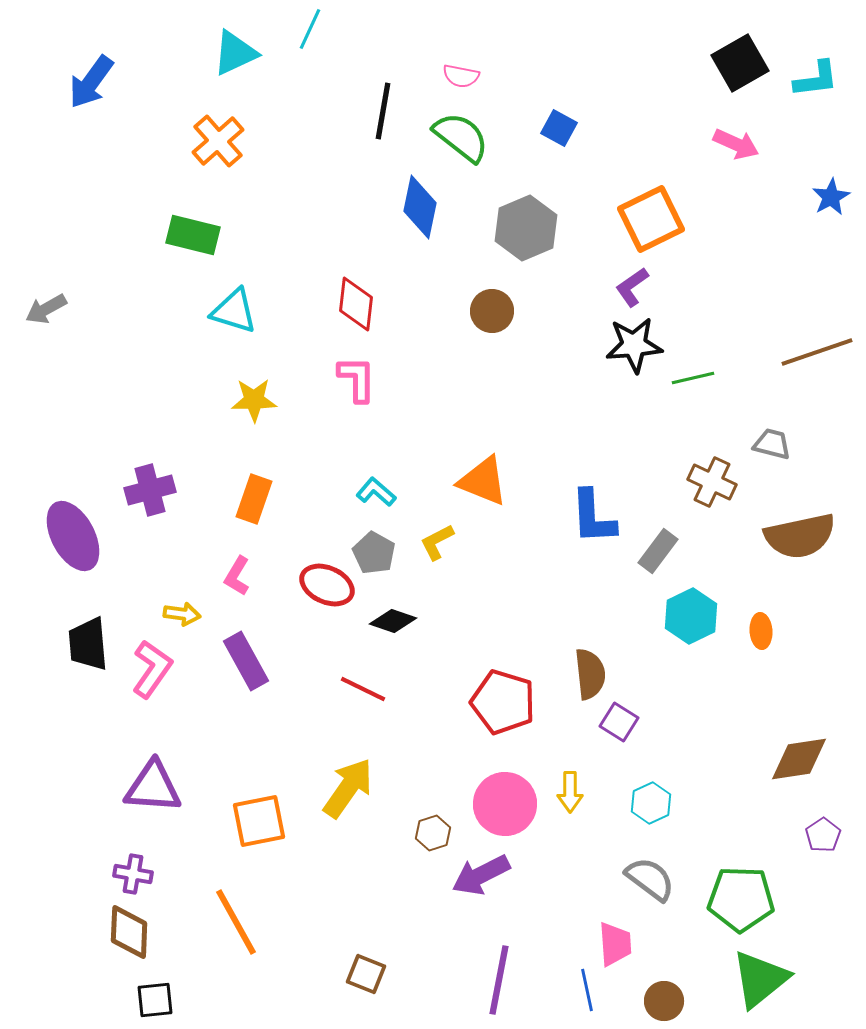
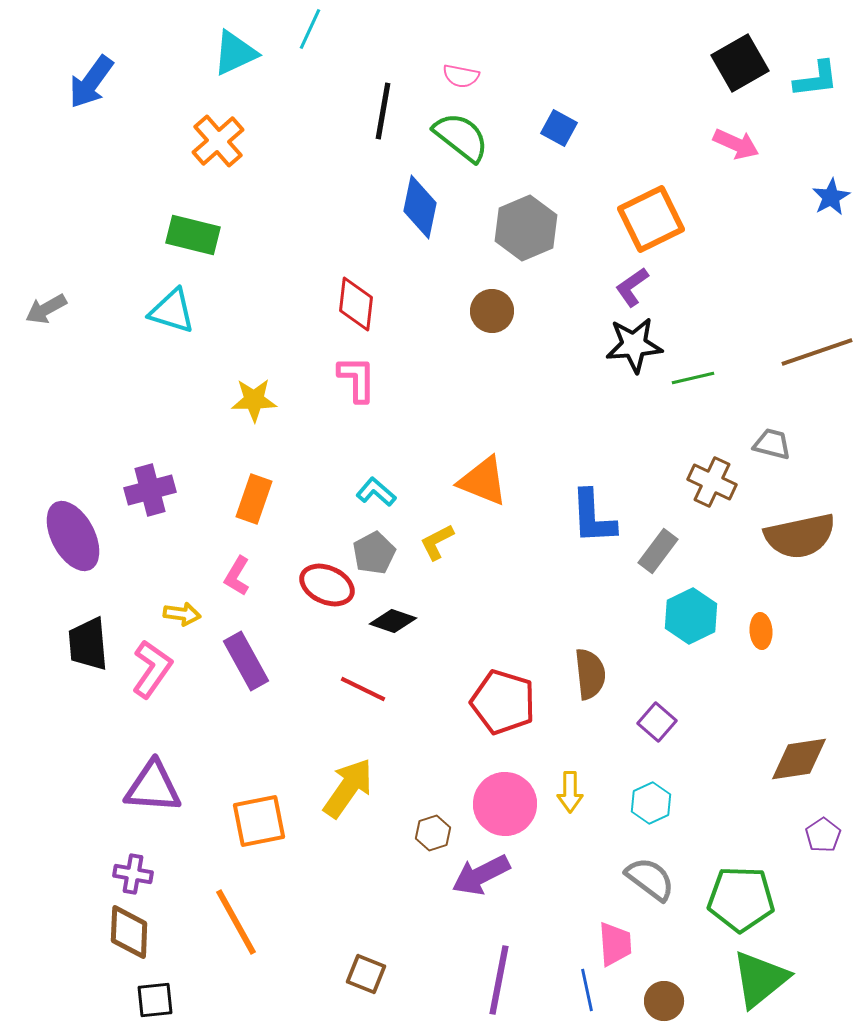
cyan triangle at (234, 311): moved 62 px left
gray pentagon at (374, 553): rotated 15 degrees clockwise
purple square at (619, 722): moved 38 px right; rotated 9 degrees clockwise
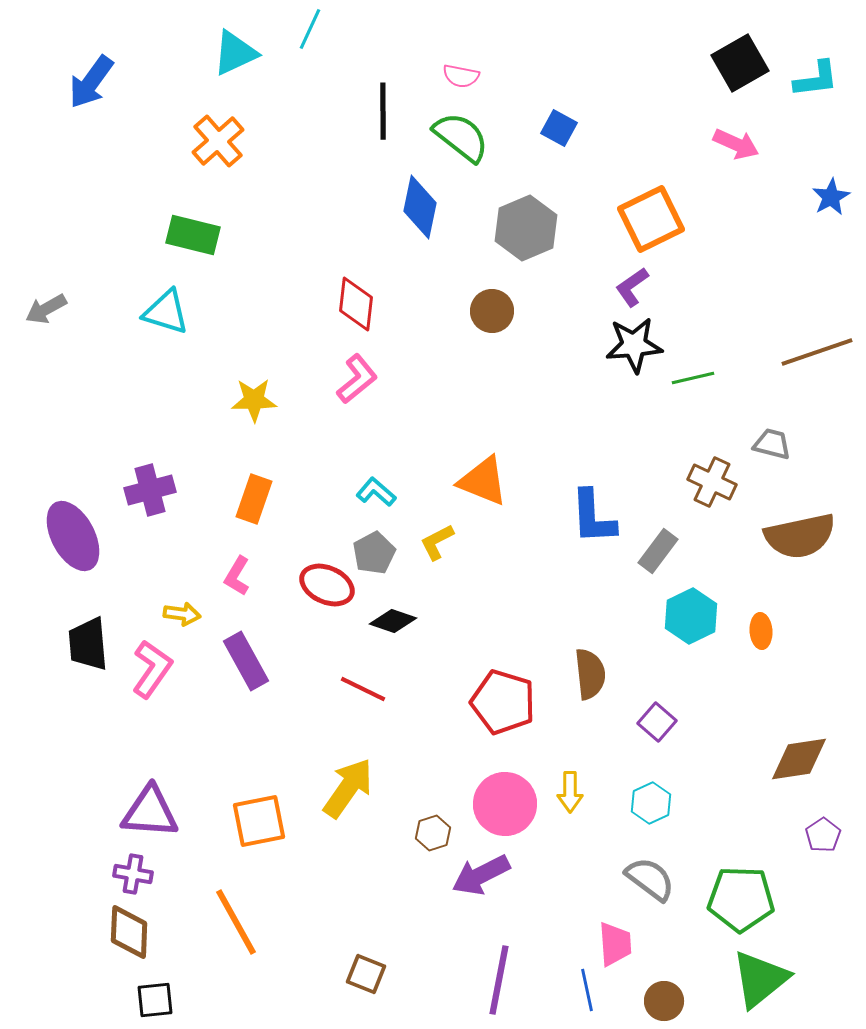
black line at (383, 111): rotated 10 degrees counterclockwise
cyan triangle at (172, 311): moved 6 px left, 1 px down
pink L-shape at (357, 379): rotated 51 degrees clockwise
purple triangle at (153, 787): moved 3 px left, 25 px down
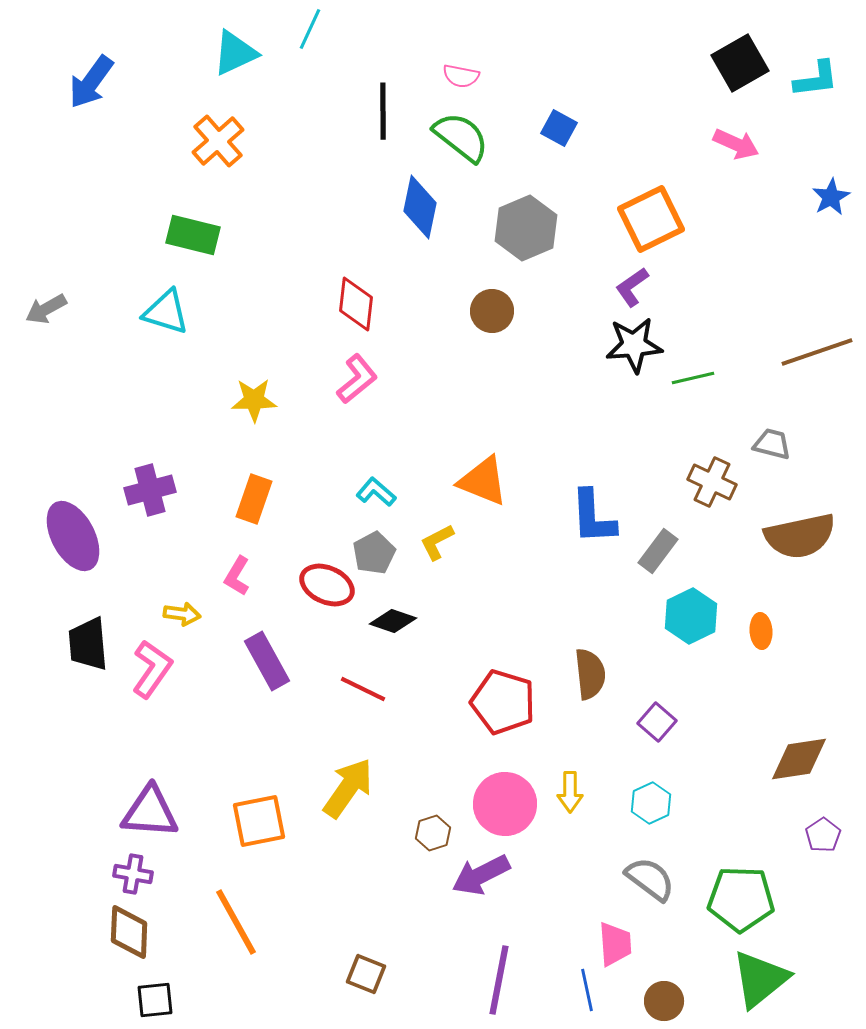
purple rectangle at (246, 661): moved 21 px right
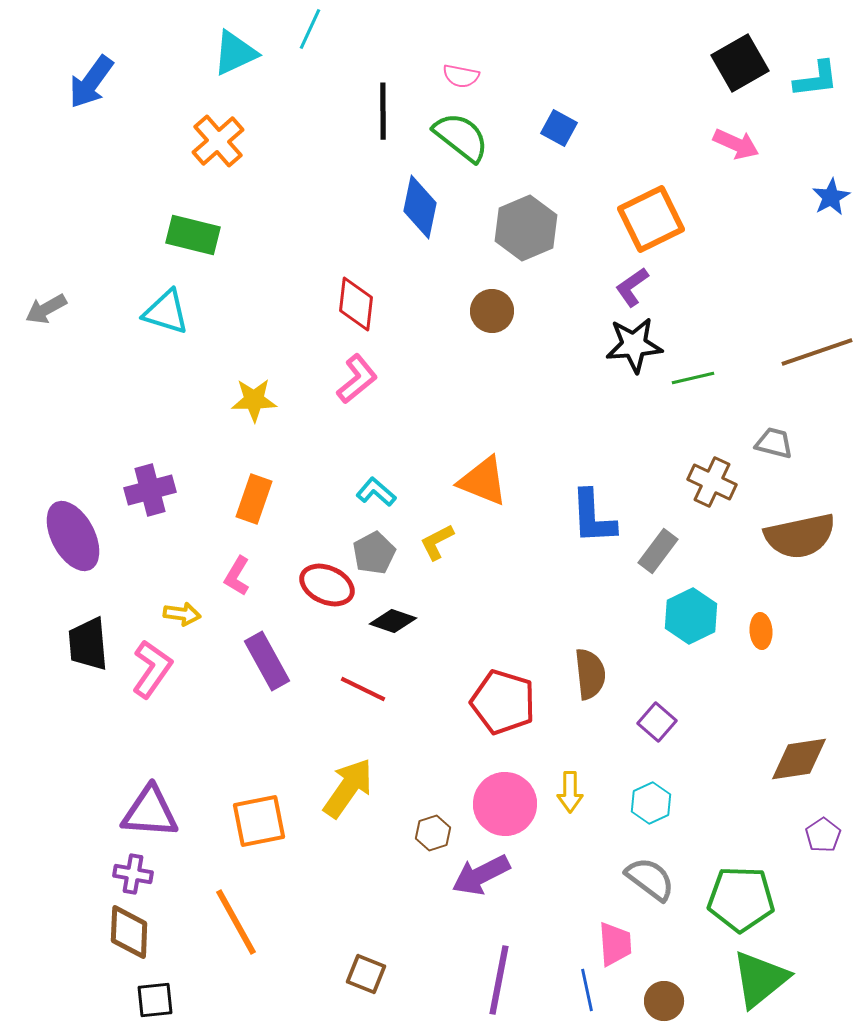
gray trapezoid at (772, 444): moved 2 px right, 1 px up
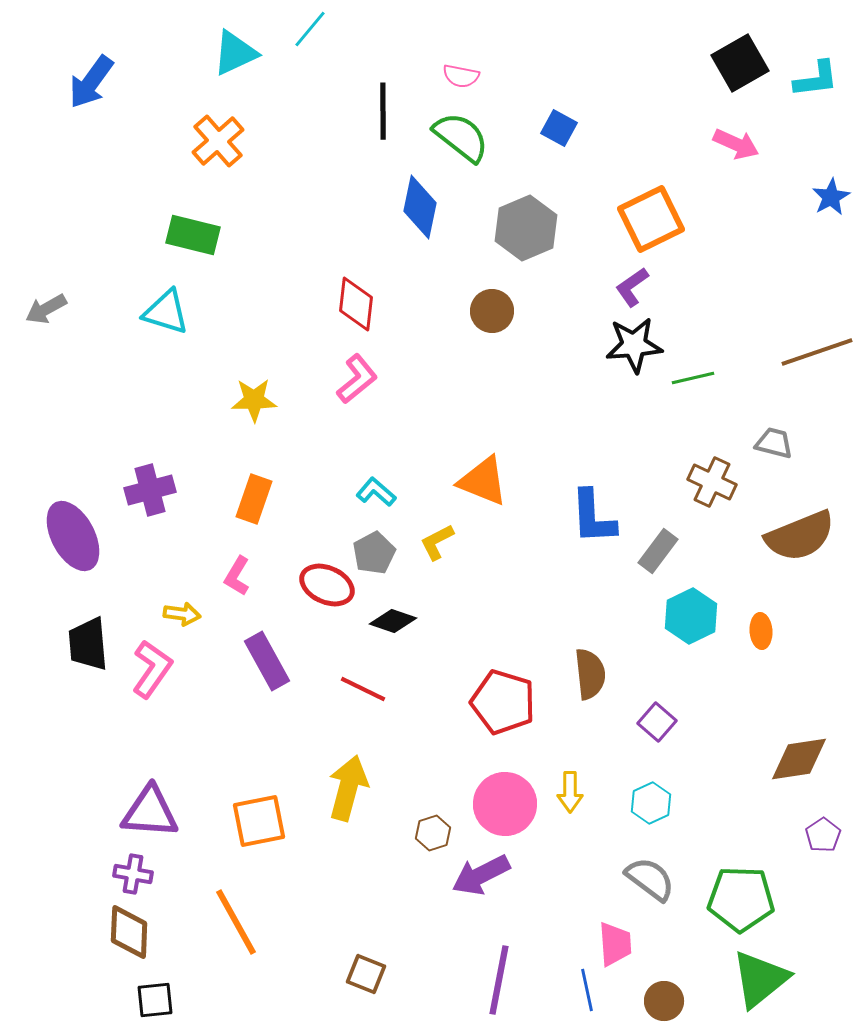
cyan line at (310, 29): rotated 15 degrees clockwise
brown semicircle at (800, 536): rotated 10 degrees counterclockwise
yellow arrow at (348, 788): rotated 20 degrees counterclockwise
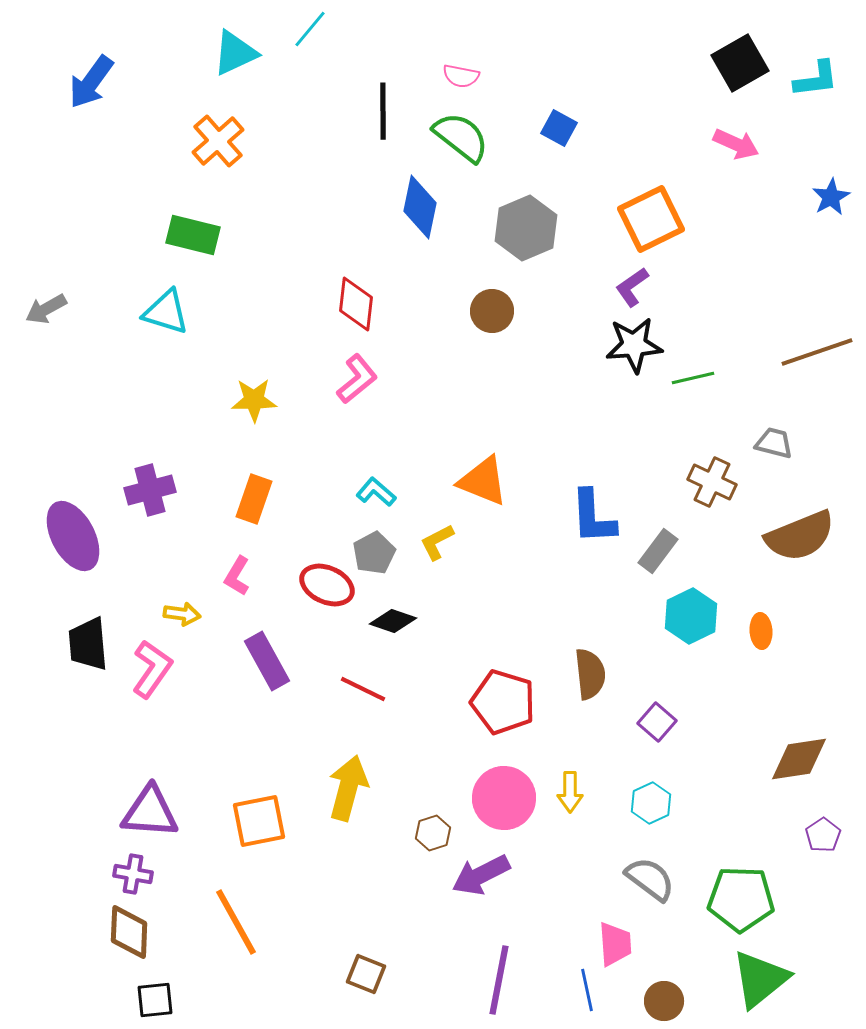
pink circle at (505, 804): moved 1 px left, 6 px up
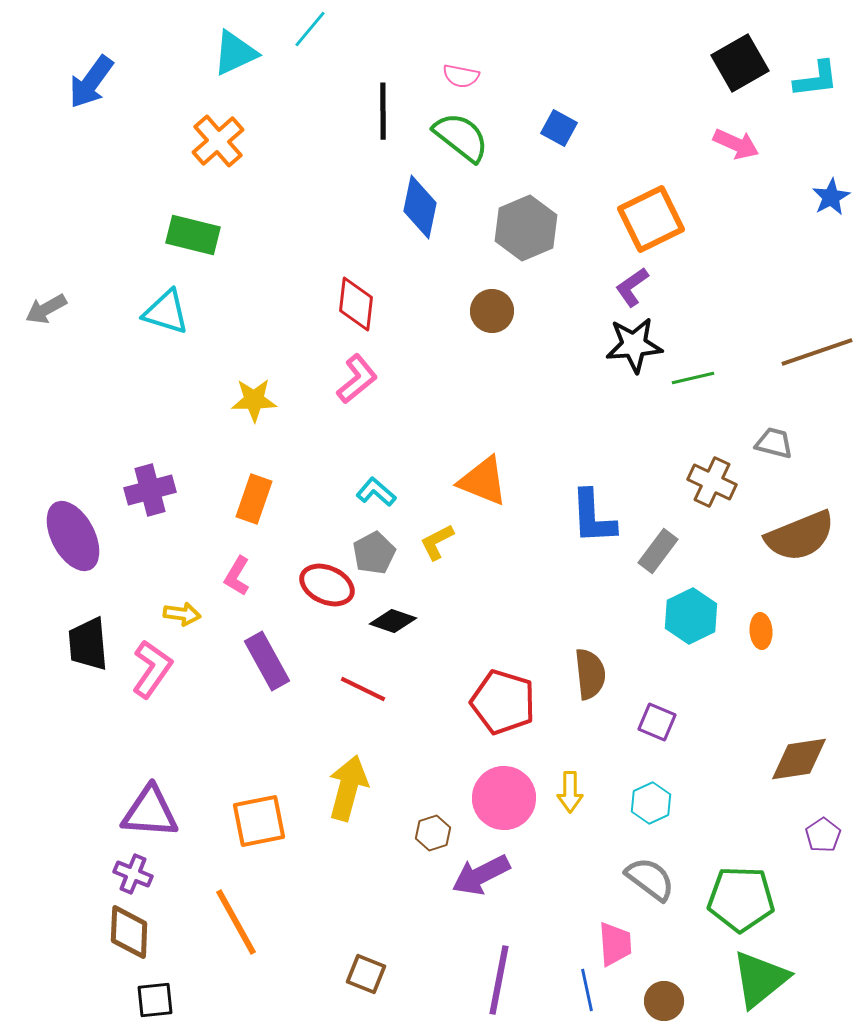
purple square at (657, 722): rotated 18 degrees counterclockwise
purple cross at (133, 874): rotated 12 degrees clockwise
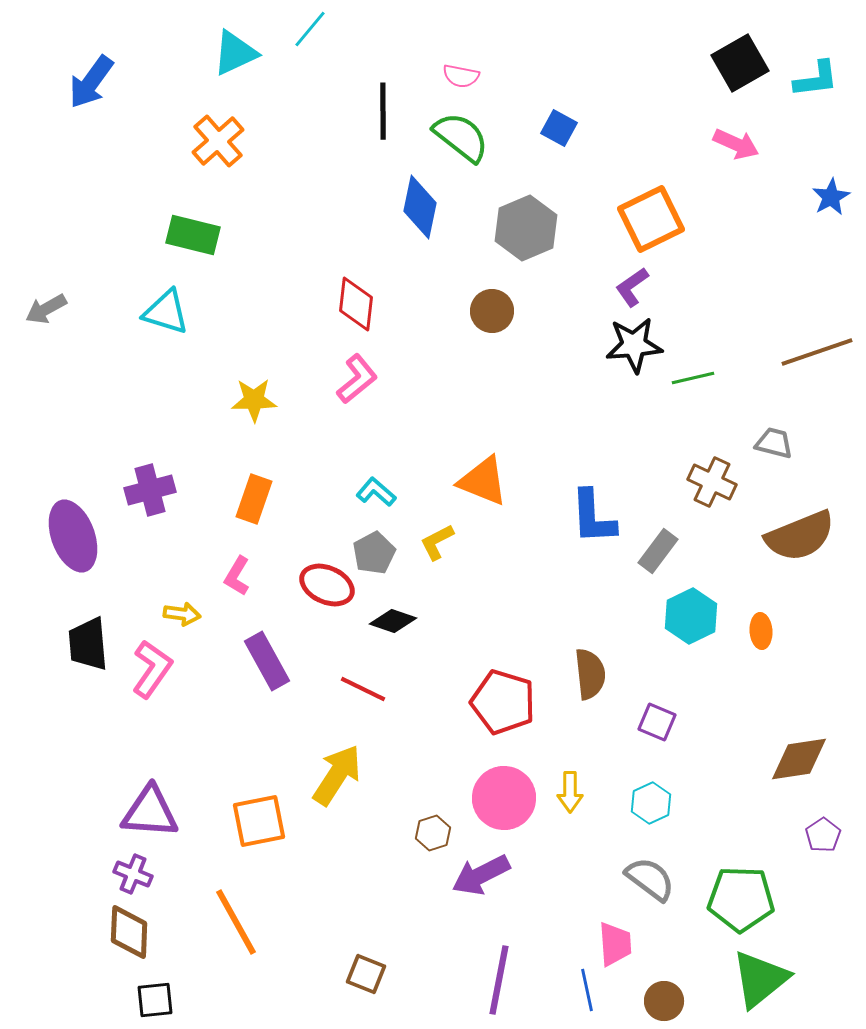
purple ellipse at (73, 536): rotated 8 degrees clockwise
yellow arrow at (348, 788): moved 11 px left, 13 px up; rotated 18 degrees clockwise
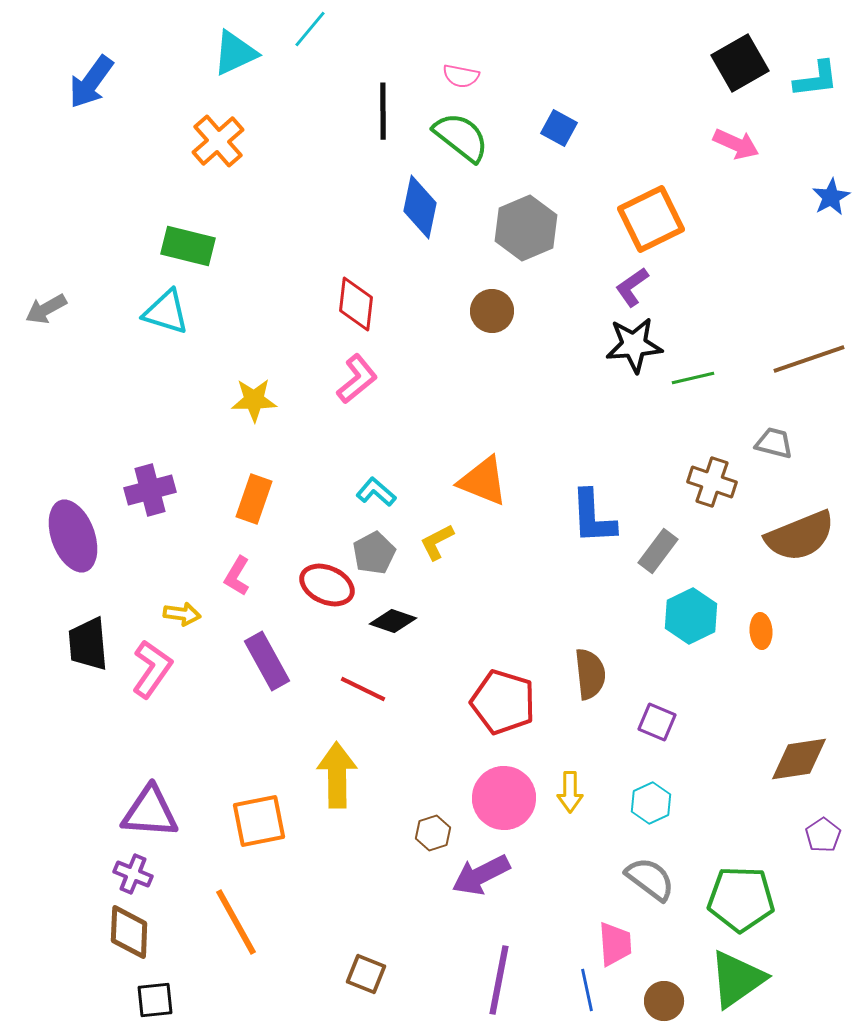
green rectangle at (193, 235): moved 5 px left, 11 px down
brown line at (817, 352): moved 8 px left, 7 px down
brown cross at (712, 482): rotated 6 degrees counterclockwise
yellow arrow at (337, 775): rotated 34 degrees counterclockwise
green triangle at (760, 979): moved 23 px left; rotated 4 degrees clockwise
